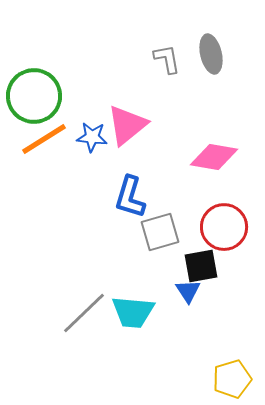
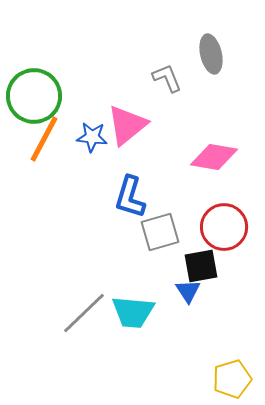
gray L-shape: moved 19 px down; rotated 12 degrees counterclockwise
orange line: rotated 30 degrees counterclockwise
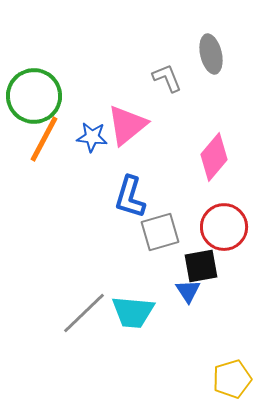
pink diamond: rotated 60 degrees counterclockwise
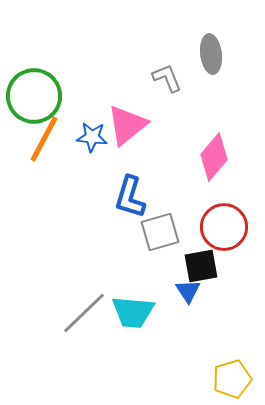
gray ellipse: rotated 6 degrees clockwise
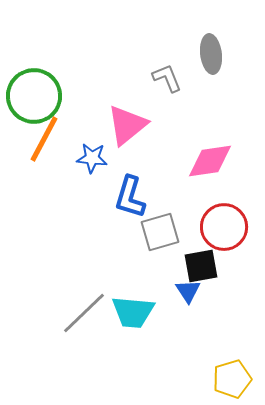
blue star: moved 21 px down
pink diamond: moved 4 px left, 4 px down; rotated 42 degrees clockwise
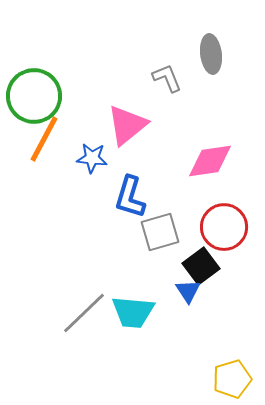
black square: rotated 27 degrees counterclockwise
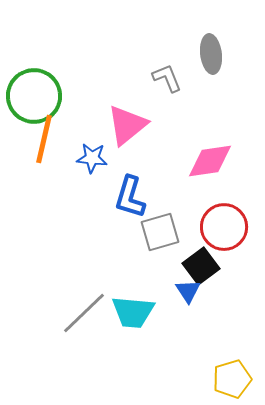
orange line: rotated 15 degrees counterclockwise
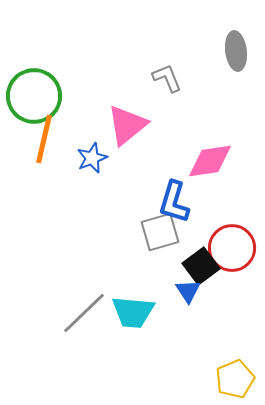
gray ellipse: moved 25 px right, 3 px up
blue star: rotated 28 degrees counterclockwise
blue L-shape: moved 44 px right, 5 px down
red circle: moved 8 px right, 21 px down
yellow pentagon: moved 3 px right; rotated 6 degrees counterclockwise
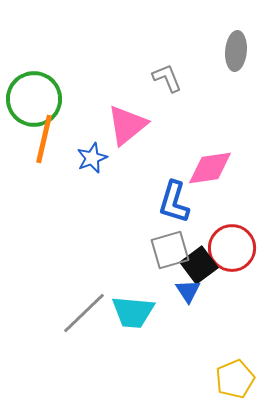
gray ellipse: rotated 12 degrees clockwise
green circle: moved 3 px down
pink diamond: moved 7 px down
gray square: moved 10 px right, 18 px down
black square: moved 2 px left, 1 px up
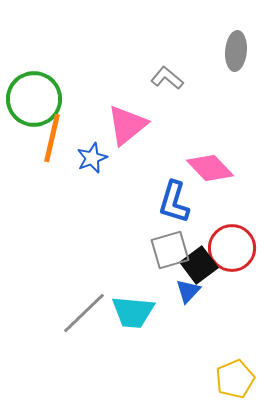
gray L-shape: rotated 28 degrees counterclockwise
orange line: moved 8 px right, 1 px up
pink diamond: rotated 54 degrees clockwise
blue triangle: rotated 16 degrees clockwise
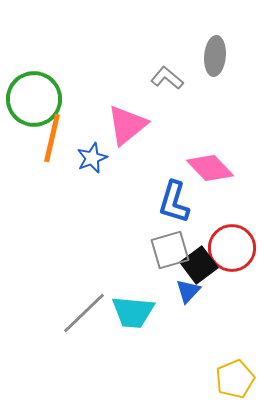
gray ellipse: moved 21 px left, 5 px down
